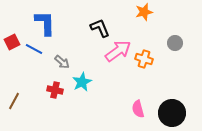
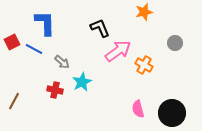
orange cross: moved 6 px down; rotated 12 degrees clockwise
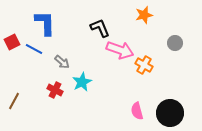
orange star: moved 3 px down
pink arrow: moved 2 px right, 1 px up; rotated 56 degrees clockwise
red cross: rotated 14 degrees clockwise
pink semicircle: moved 1 px left, 2 px down
black circle: moved 2 px left
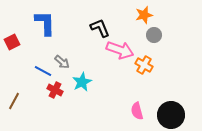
gray circle: moved 21 px left, 8 px up
blue line: moved 9 px right, 22 px down
black circle: moved 1 px right, 2 px down
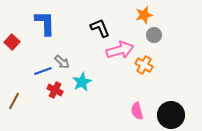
red square: rotated 21 degrees counterclockwise
pink arrow: rotated 36 degrees counterclockwise
blue line: rotated 48 degrees counterclockwise
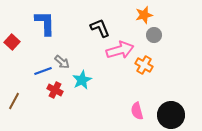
cyan star: moved 2 px up
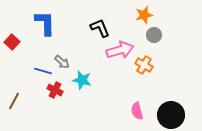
blue line: rotated 36 degrees clockwise
cyan star: rotated 30 degrees counterclockwise
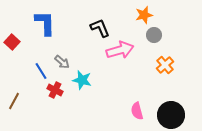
orange cross: moved 21 px right; rotated 18 degrees clockwise
blue line: moved 2 px left; rotated 42 degrees clockwise
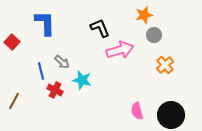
blue line: rotated 18 degrees clockwise
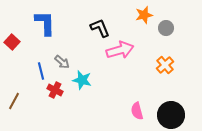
gray circle: moved 12 px right, 7 px up
